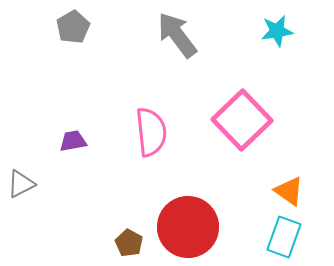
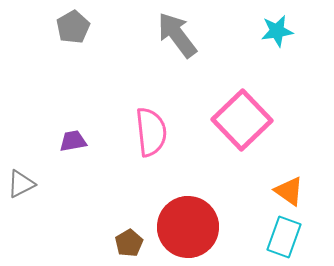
brown pentagon: rotated 12 degrees clockwise
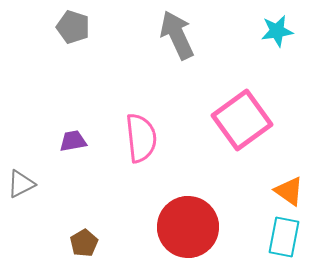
gray pentagon: rotated 24 degrees counterclockwise
gray arrow: rotated 12 degrees clockwise
pink square: rotated 8 degrees clockwise
pink semicircle: moved 10 px left, 6 px down
cyan rectangle: rotated 9 degrees counterclockwise
brown pentagon: moved 45 px left
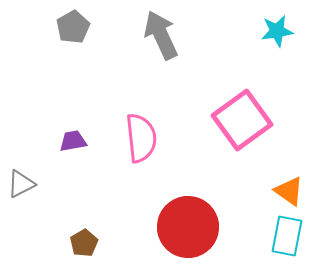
gray pentagon: rotated 24 degrees clockwise
gray arrow: moved 16 px left
cyan rectangle: moved 3 px right, 1 px up
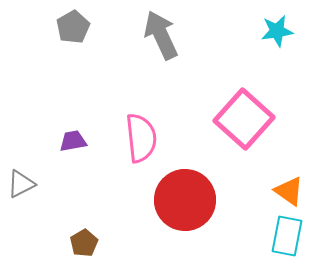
pink square: moved 2 px right, 1 px up; rotated 12 degrees counterclockwise
red circle: moved 3 px left, 27 px up
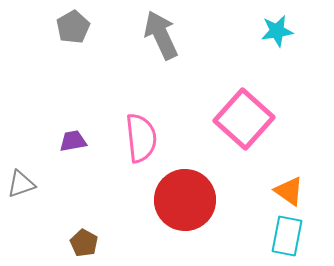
gray triangle: rotated 8 degrees clockwise
brown pentagon: rotated 12 degrees counterclockwise
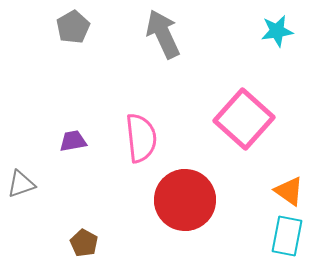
gray arrow: moved 2 px right, 1 px up
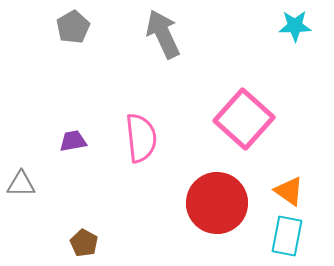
cyan star: moved 18 px right, 5 px up; rotated 8 degrees clockwise
gray triangle: rotated 20 degrees clockwise
red circle: moved 32 px right, 3 px down
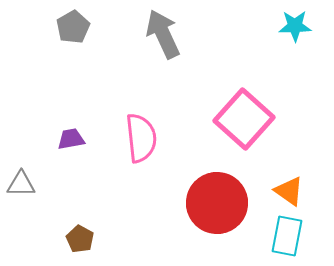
purple trapezoid: moved 2 px left, 2 px up
brown pentagon: moved 4 px left, 4 px up
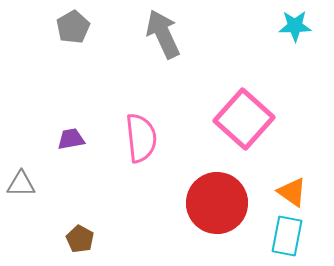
orange triangle: moved 3 px right, 1 px down
